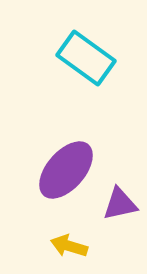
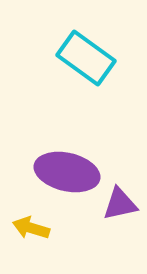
purple ellipse: moved 1 px right, 2 px down; rotated 62 degrees clockwise
yellow arrow: moved 38 px left, 18 px up
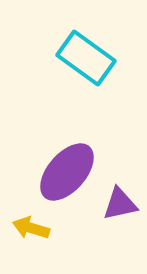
purple ellipse: rotated 62 degrees counterclockwise
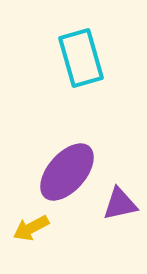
cyan rectangle: moved 5 px left; rotated 38 degrees clockwise
yellow arrow: rotated 45 degrees counterclockwise
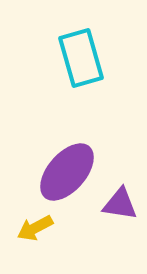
purple triangle: rotated 21 degrees clockwise
yellow arrow: moved 4 px right
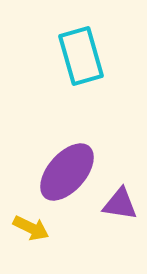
cyan rectangle: moved 2 px up
yellow arrow: moved 4 px left; rotated 126 degrees counterclockwise
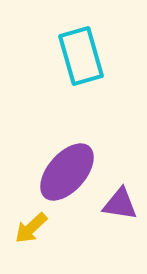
yellow arrow: rotated 111 degrees clockwise
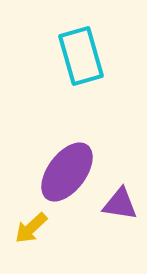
purple ellipse: rotated 4 degrees counterclockwise
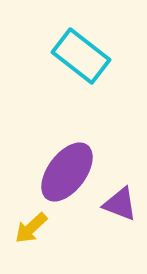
cyan rectangle: rotated 36 degrees counterclockwise
purple triangle: rotated 12 degrees clockwise
